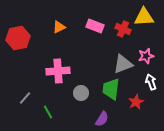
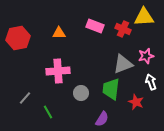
orange triangle: moved 6 px down; rotated 24 degrees clockwise
red star: rotated 21 degrees counterclockwise
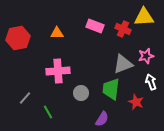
orange triangle: moved 2 px left
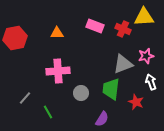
red hexagon: moved 3 px left
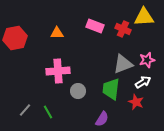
pink star: moved 1 px right, 4 px down
white arrow: moved 8 px left; rotated 77 degrees clockwise
gray circle: moved 3 px left, 2 px up
gray line: moved 12 px down
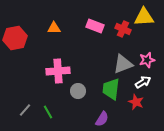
orange triangle: moved 3 px left, 5 px up
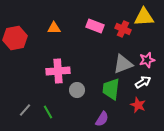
gray circle: moved 1 px left, 1 px up
red star: moved 2 px right, 3 px down
